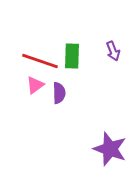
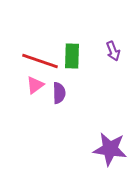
purple star: rotated 12 degrees counterclockwise
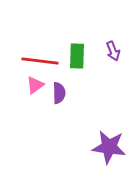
green rectangle: moved 5 px right
red line: rotated 12 degrees counterclockwise
purple star: moved 1 px left, 2 px up
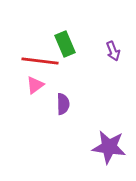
green rectangle: moved 12 px left, 12 px up; rotated 25 degrees counterclockwise
purple semicircle: moved 4 px right, 11 px down
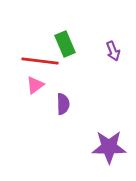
purple star: rotated 8 degrees counterclockwise
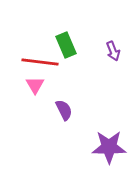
green rectangle: moved 1 px right, 1 px down
red line: moved 1 px down
pink triangle: rotated 24 degrees counterclockwise
purple semicircle: moved 1 px right, 6 px down; rotated 25 degrees counterclockwise
